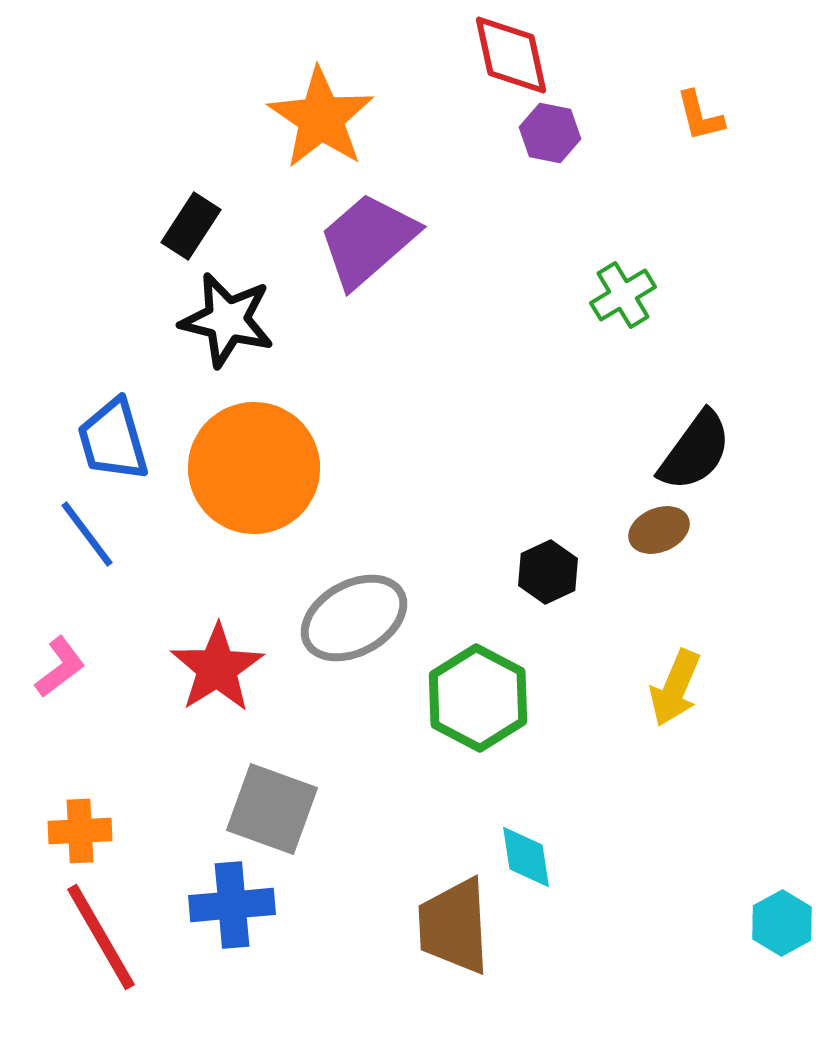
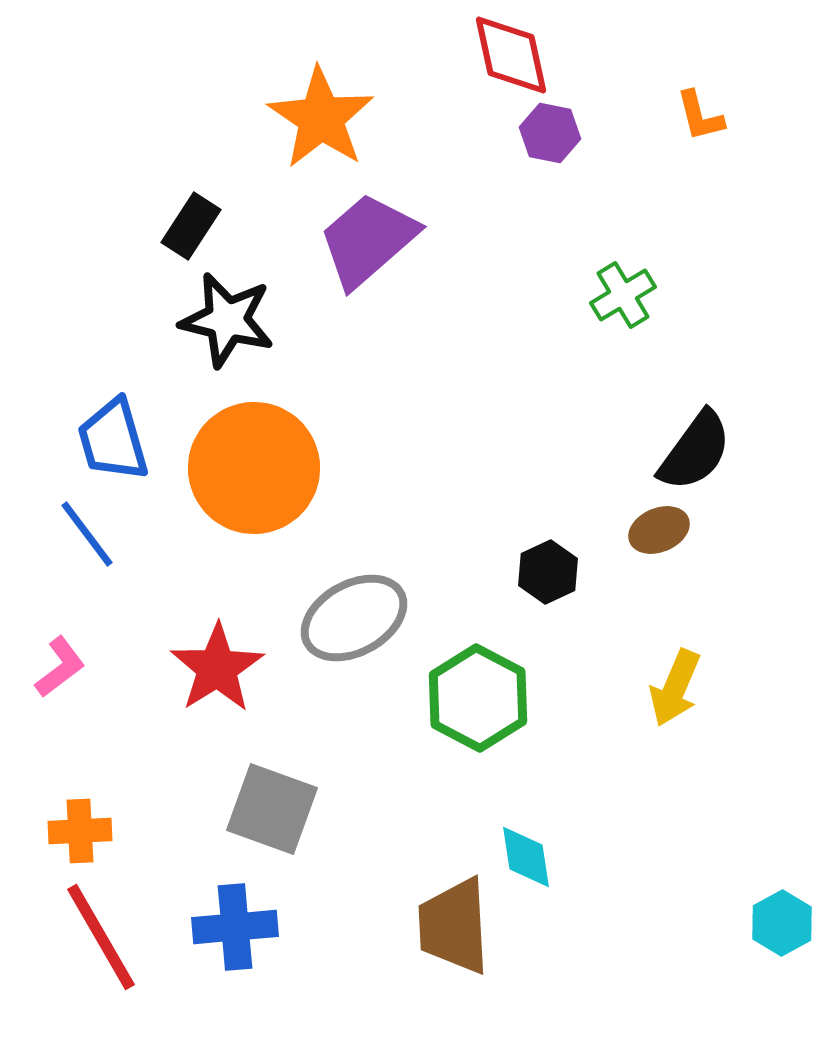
blue cross: moved 3 px right, 22 px down
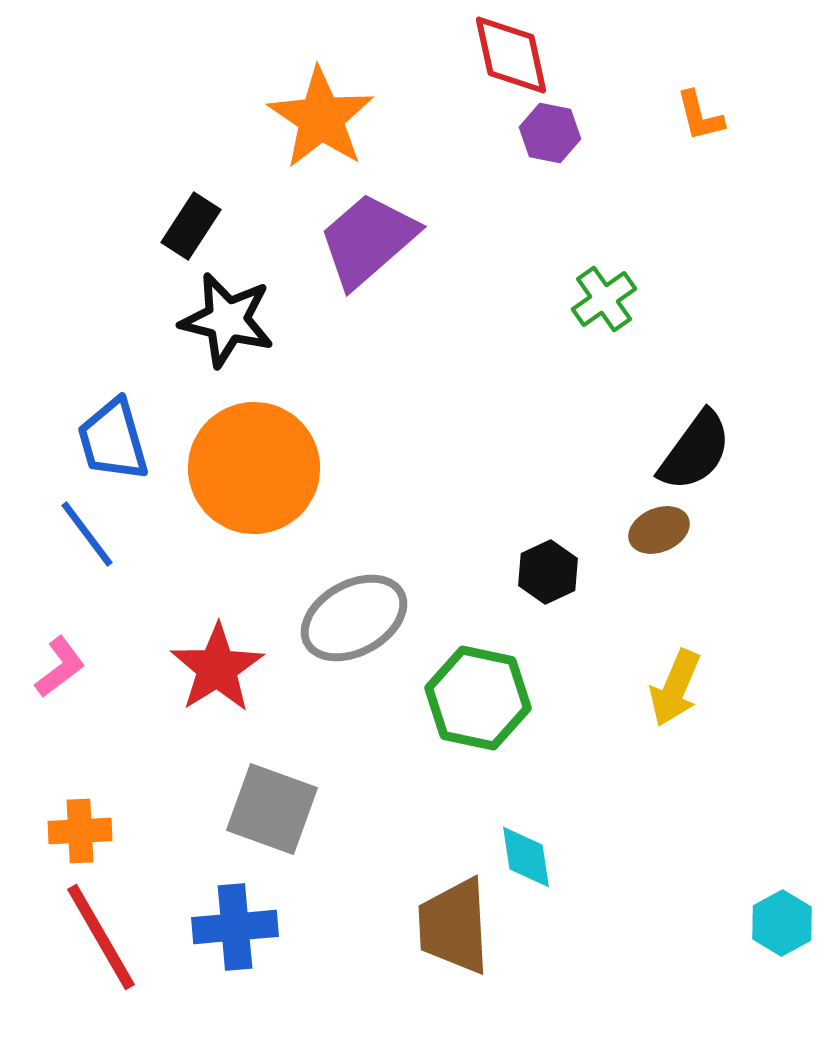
green cross: moved 19 px left, 4 px down; rotated 4 degrees counterclockwise
green hexagon: rotated 16 degrees counterclockwise
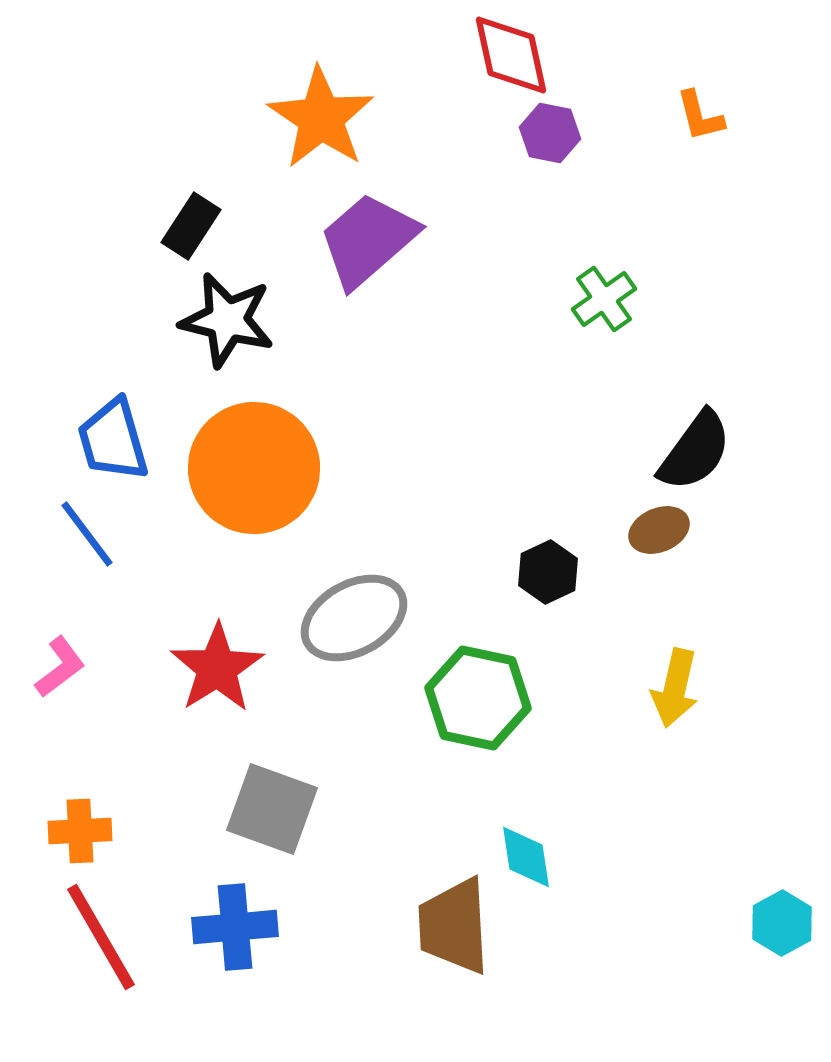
yellow arrow: rotated 10 degrees counterclockwise
